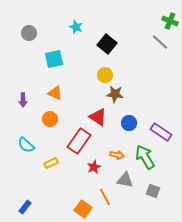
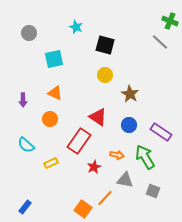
black square: moved 2 px left, 1 px down; rotated 24 degrees counterclockwise
brown star: moved 15 px right; rotated 24 degrees clockwise
blue circle: moved 2 px down
orange line: moved 1 px down; rotated 72 degrees clockwise
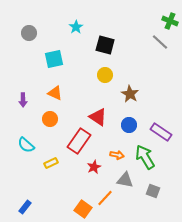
cyan star: rotated 16 degrees clockwise
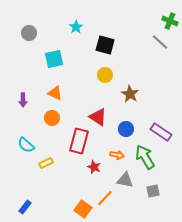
orange circle: moved 2 px right, 1 px up
blue circle: moved 3 px left, 4 px down
red rectangle: rotated 20 degrees counterclockwise
yellow rectangle: moved 5 px left
red star: rotated 24 degrees counterclockwise
gray square: rotated 32 degrees counterclockwise
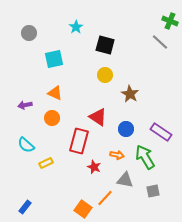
purple arrow: moved 2 px right, 5 px down; rotated 80 degrees clockwise
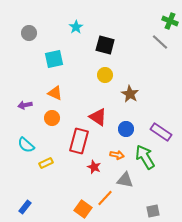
gray square: moved 20 px down
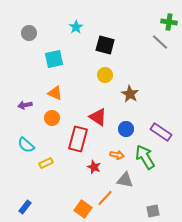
green cross: moved 1 px left, 1 px down; rotated 14 degrees counterclockwise
red rectangle: moved 1 px left, 2 px up
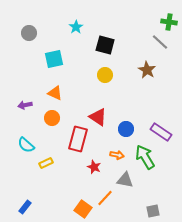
brown star: moved 17 px right, 24 px up
